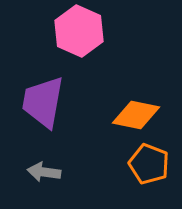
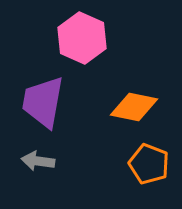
pink hexagon: moved 3 px right, 7 px down
orange diamond: moved 2 px left, 8 px up
gray arrow: moved 6 px left, 11 px up
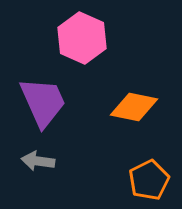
purple trapezoid: rotated 146 degrees clockwise
orange pentagon: moved 16 px down; rotated 24 degrees clockwise
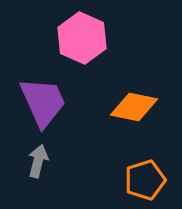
gray arrow: rotated 96 degrees clockwise
orange pentagon: moved 4 px left; rotated 9 degrees clockwise
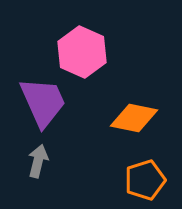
pink hexagon: moved 14 px down
orange diamond: moved 11 px down
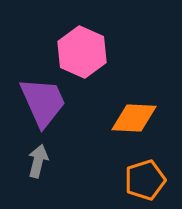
orange diamond: rotated 9 degrees counterclockwise
